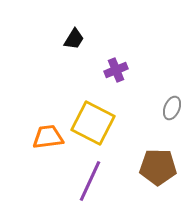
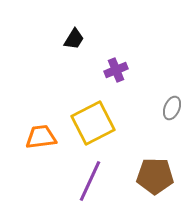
yellow square: rotated 36 degrees clockwise
orange trapezoid: moved 7 px left
brown pentagon: moved 3 px left, 9 px down
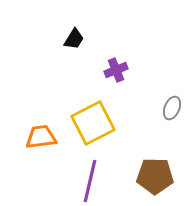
purple line: rotated 12 degrees counterclockwise
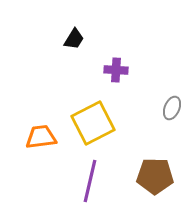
purple cross: rotated 25 degrees clockwise
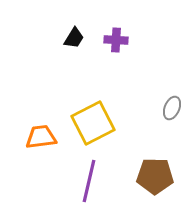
black trapezoid: moved 1 px up
purple cross: moved 30 px up
purple line: moved 1 px left
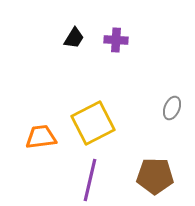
purple line: moved 1 px right, 1 px up
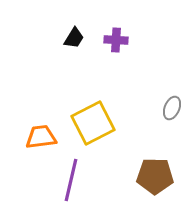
purple line: moved 19 px left
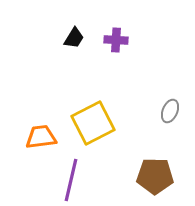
gray ellipse: moved 2 px left, 3 px down
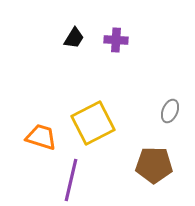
orange trapezoid: rotated 24 degrees clockwise
brown pentagon: moved 1 px left, 11 px up
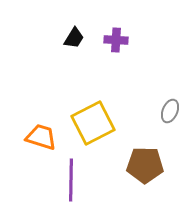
brown pentagon: moved 9 px left
purple line: rotated 12 degrees counterclockwise
